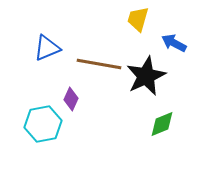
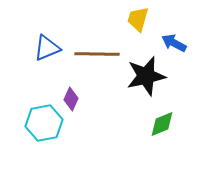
brown line: moved 2 px left, 10 px up; rotated 9 degrees counterclockwise
black star: rotated 12 degrees clockwise
cyan hexagon: moved 1 px right, 1 px up
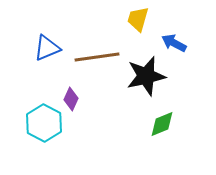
brown line: moved 3 px down; rotated 9 degrees counterclockwise
cyan hexagon: rotated 21 degrees counterclockwise
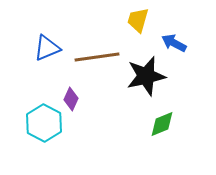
yellow trapezoid: moved 1 px down
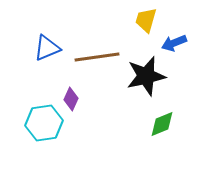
yellow trapezoid: moved 8 px right
blue arrow: rotated 50 degrees counterclockwise
cyan hexagon: rotated 24 degrees clockwise
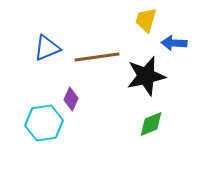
blue arrow: rotated 25 degrees clockwise
green diamond: moved 11 px left
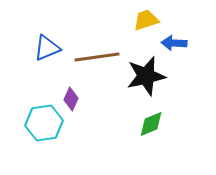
yellow trapezoid: rotated 56 degrees clockwise
